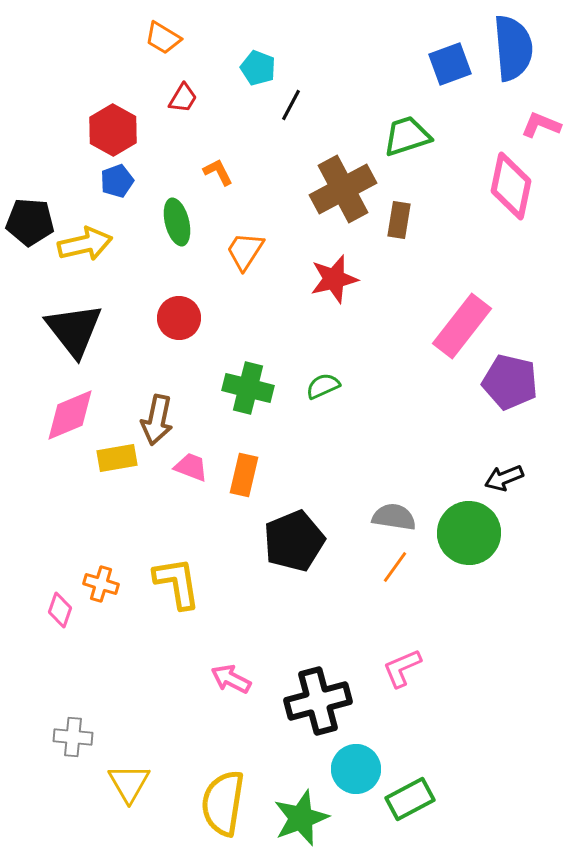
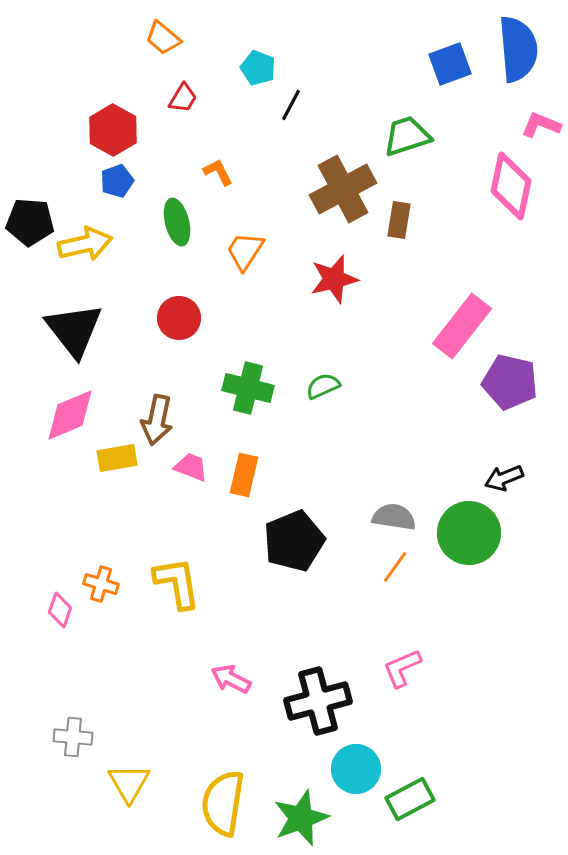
orange trapezoid at (163, 38): rotated 9 degrees clockwise
blue semicircle at (513, 48): moved 5 px right, 1 px down
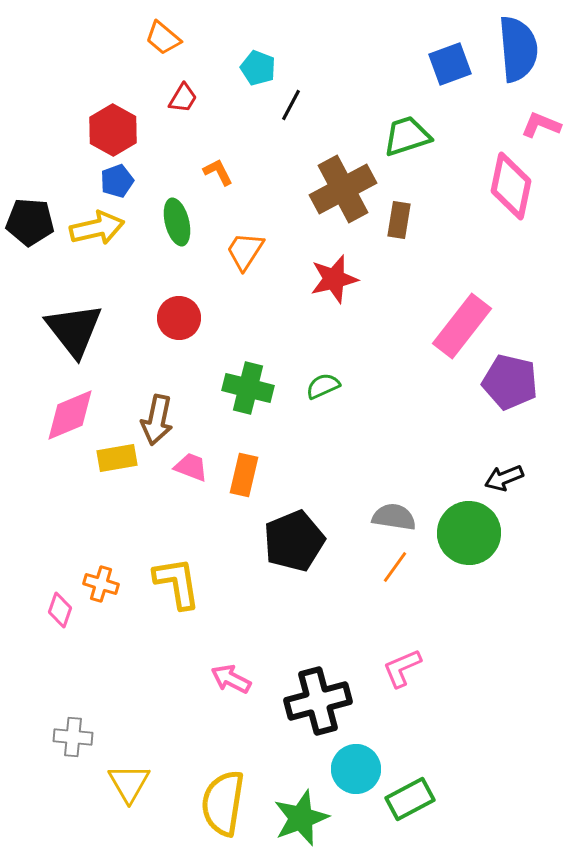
yellow arrow at (85, 244): moved 12 px right, 16 px up
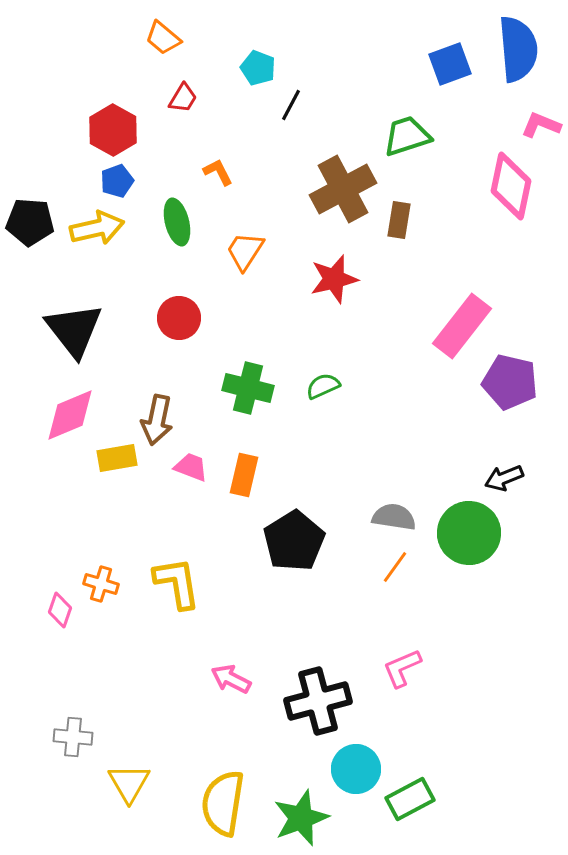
black pentagon at (294, 541): rotated 10 degrees counterclockwise
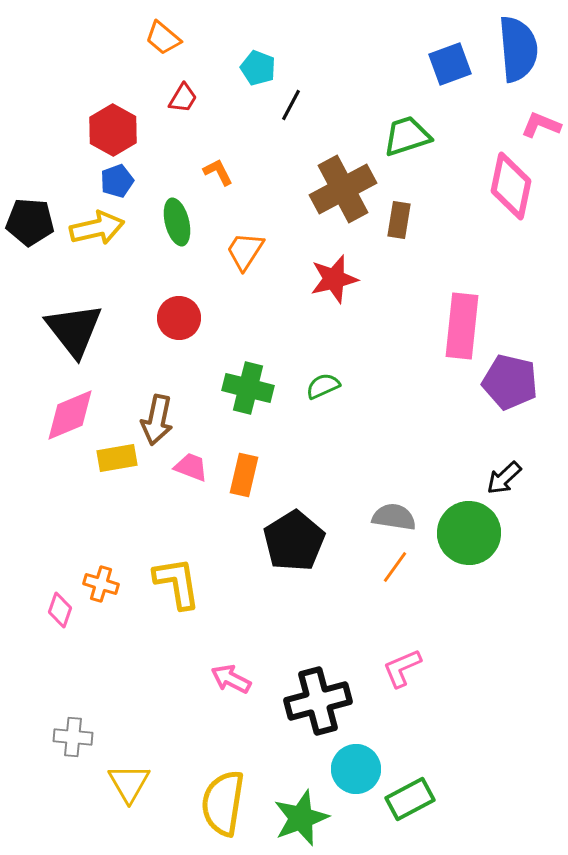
pink rectangle at (462, 326): rotated 32 degrees counterclockwise
black arrow at (504, 478): rotated 21 degrees counterclockwise
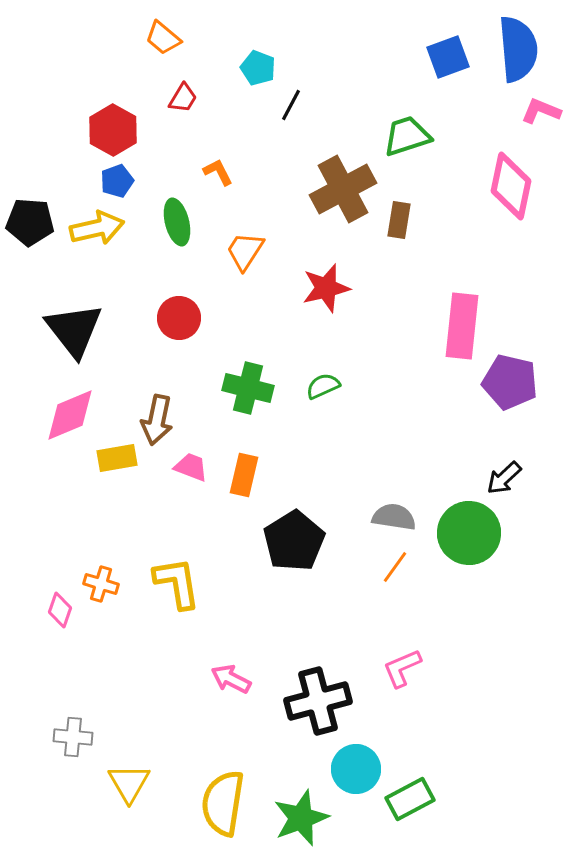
blue square at (450, 64): moved 2 px left, 7 px up
pink L-shape at (541, 125): moved 14 px up
red star at (334, 279): moved 8 px left, 9 px down
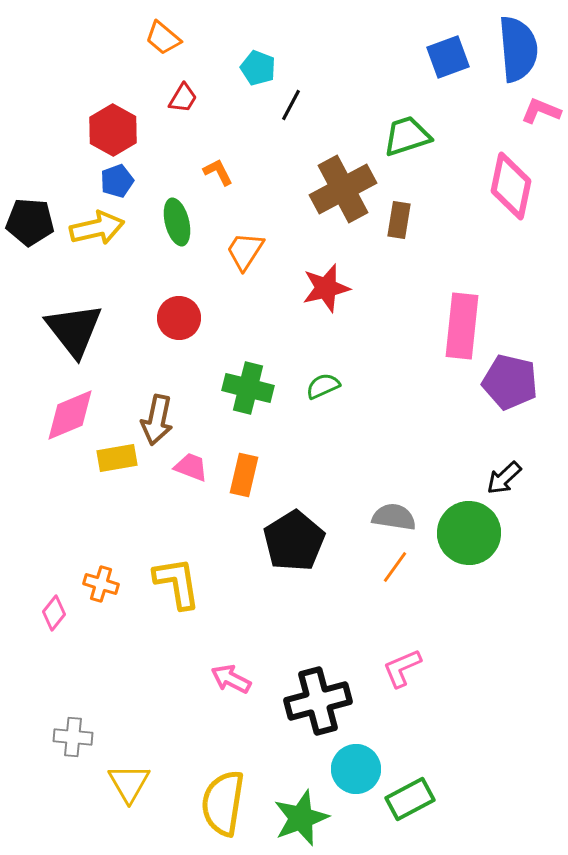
pink diamond at (60, 610): moved 6 px left, 3 px down; rotated 20 degrees clockwise
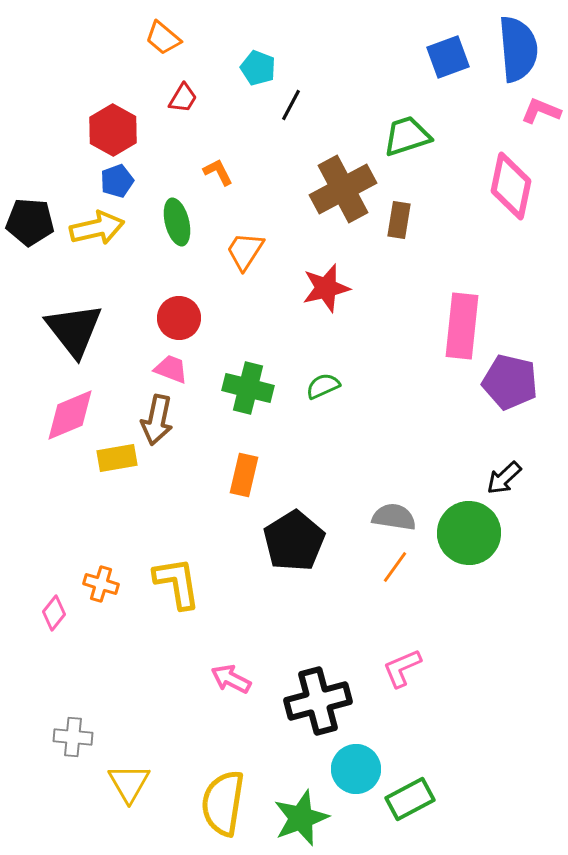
pink trapezoid at (191, 467): moved 20 px left, 98 px up
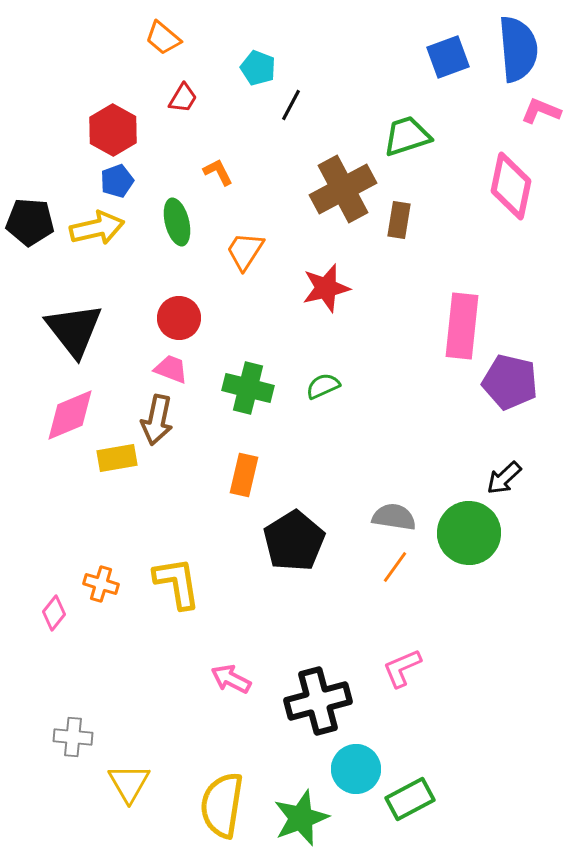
yellow semicircle at (223, 803): moved 1 px left, 2 px down
